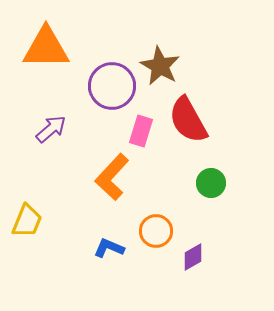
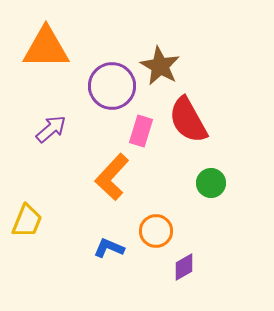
purple diamond: moved 9 px left, 10 px down
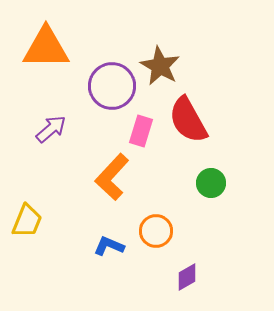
blue L-shape: moved 2 px up
purple diamond: moved 3 px right, 10 px down
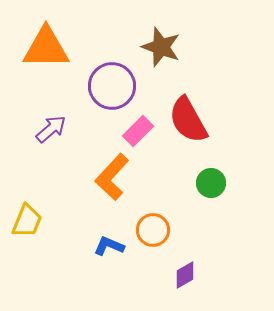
brown star: moved 1 px right, 19 px up; rotated 9 degrees counterclockwise
pink rectangle: moved 3 px left; rotated 28 degrees clockwise
orange circle: moved 3 px left, 1 px up
purple diamond: moved 2 px left, 2 px up
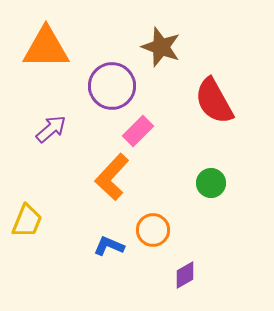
red semicircle: moved 26 px right, 19 px up
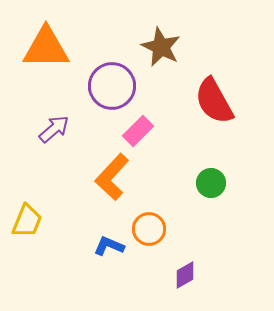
brown star: rotated 6 degrees clockwise
purple arrow: moved 3 px right
orange circle: moved 4 px left, 1 px up
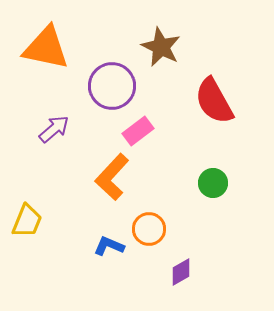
orange triangle: rotated 12 degrees clockwise
pink rectangle: rotated 8 degrees clockwise
green circle: moved 2 px right
purple diamond: moved 4 px left, 3 px up
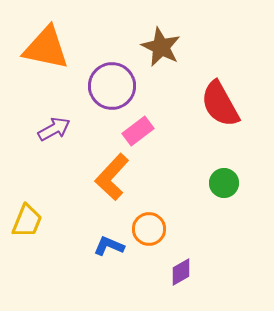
red semicircle: moved 6 px right, 3 px down
purple arrow: rotated 12 degrees clockwise
green circle: moved 11 px right
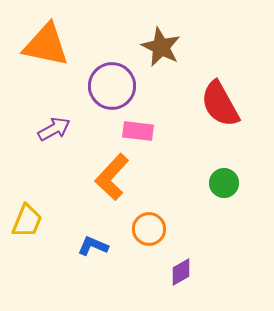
orange triangle: moved 3 px up
pink rectangle: rotated 44 degrees clockwise
blue L-shape: moved 16 px left
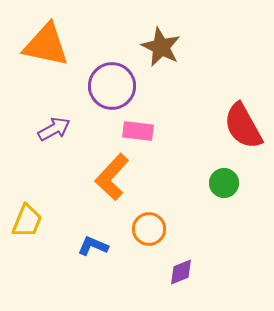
red semicircle: moved 23 px right, 22 px down
purple diamond: rotated 8 degrees clockwise
